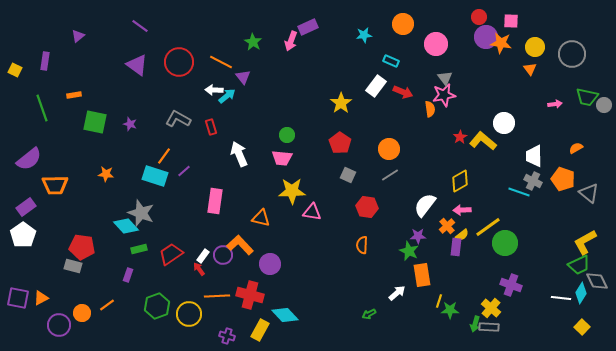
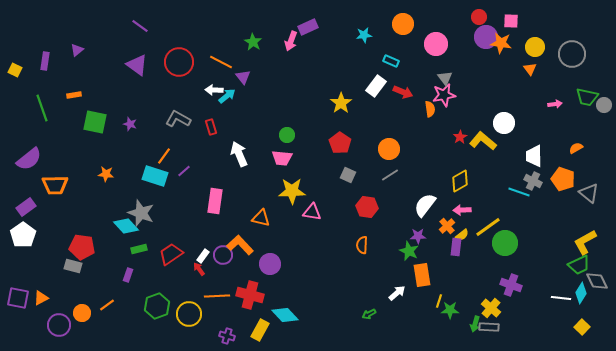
purple triangle at (78, 36): moved 1 px left, 14 px down
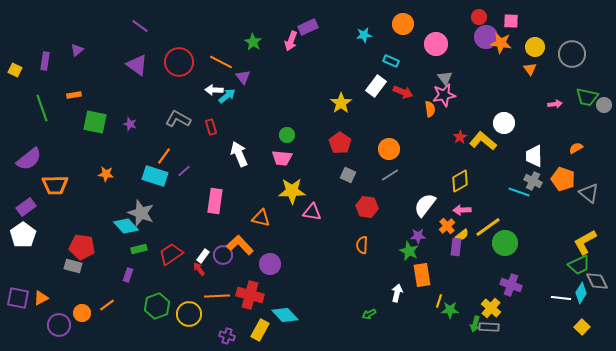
white arrow at (397, 293): rotated 36 degrees counterclockwise
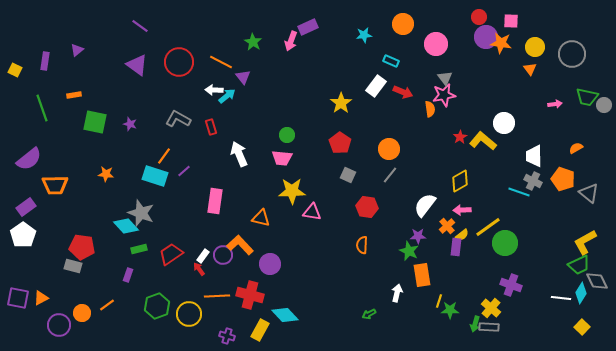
gray line at (390, 175): rotated 18 degrees counterclockwise
